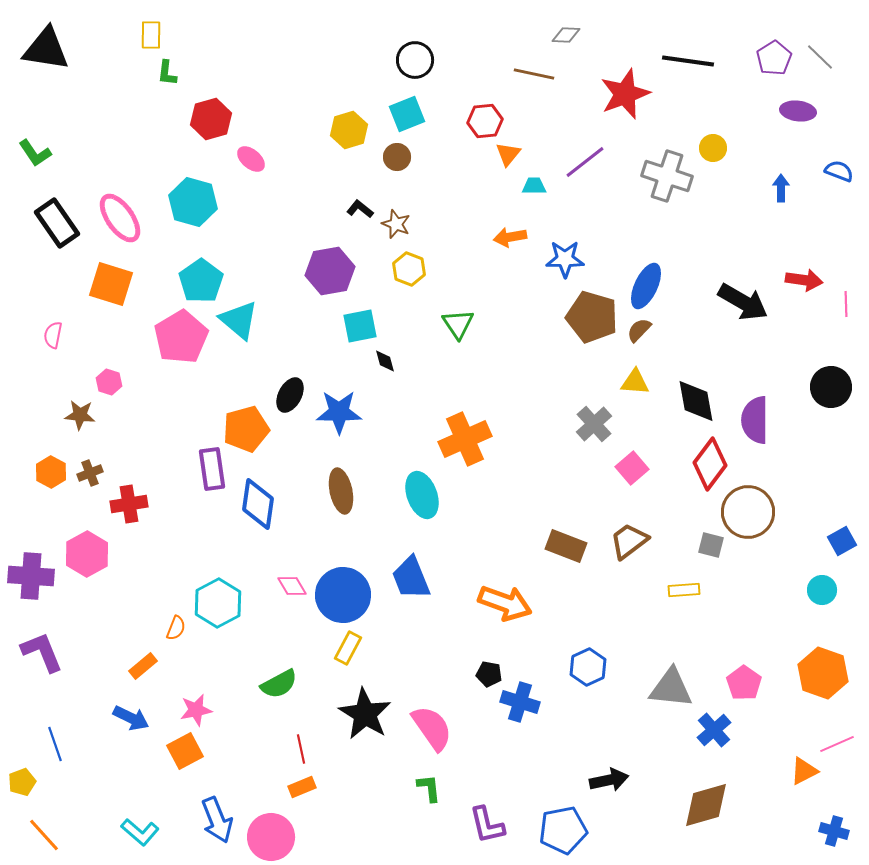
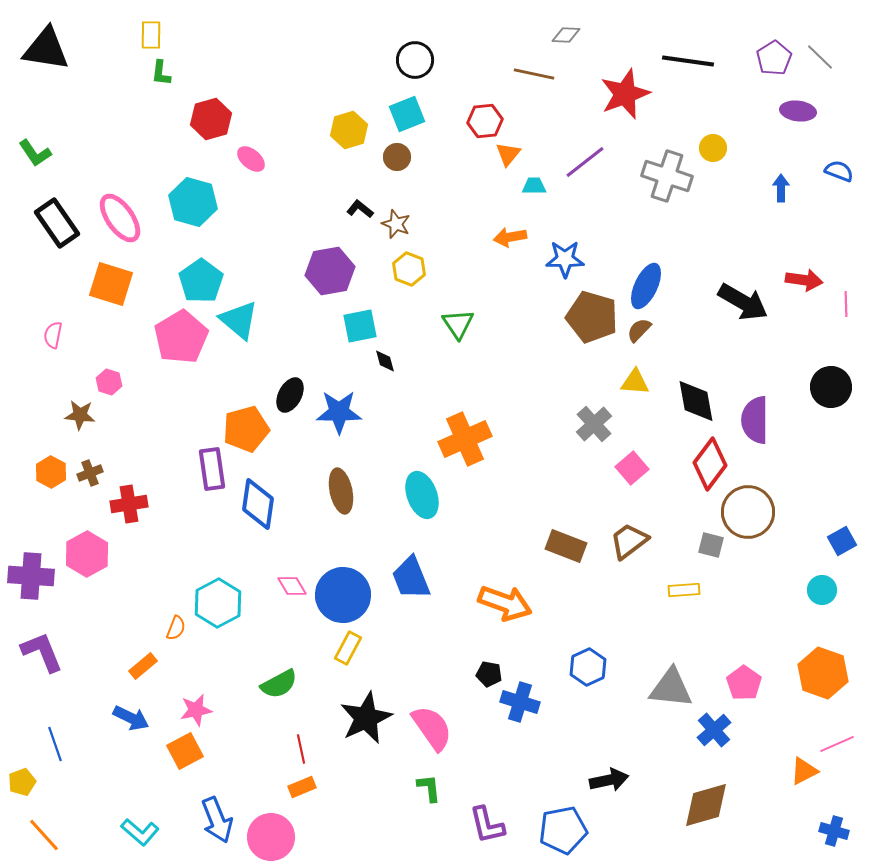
green L-shape at (167, 73): moved 6 px left
black star at (365, 714): moved 1 px right, 4 px down; rotated 16 degrees clockwise
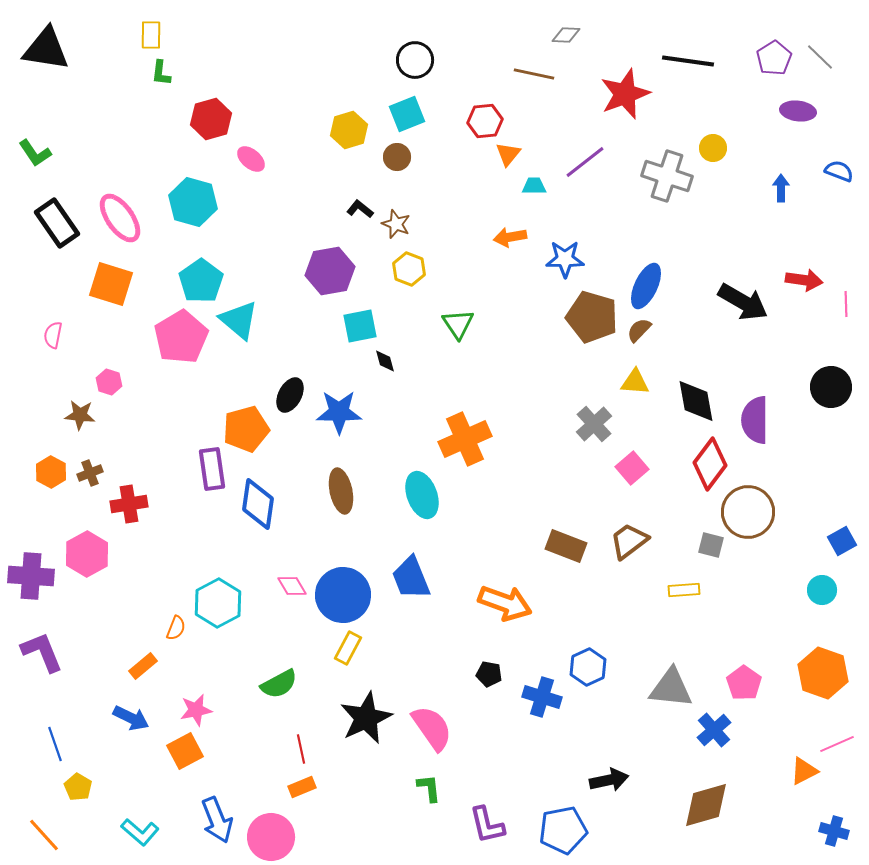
blue cross at (520, 702): moved 22 px right, 5 px up
yellow pentagon at (22, 782): moved 56 px right, 5 px down; rotated 20 degrees counterclockwise
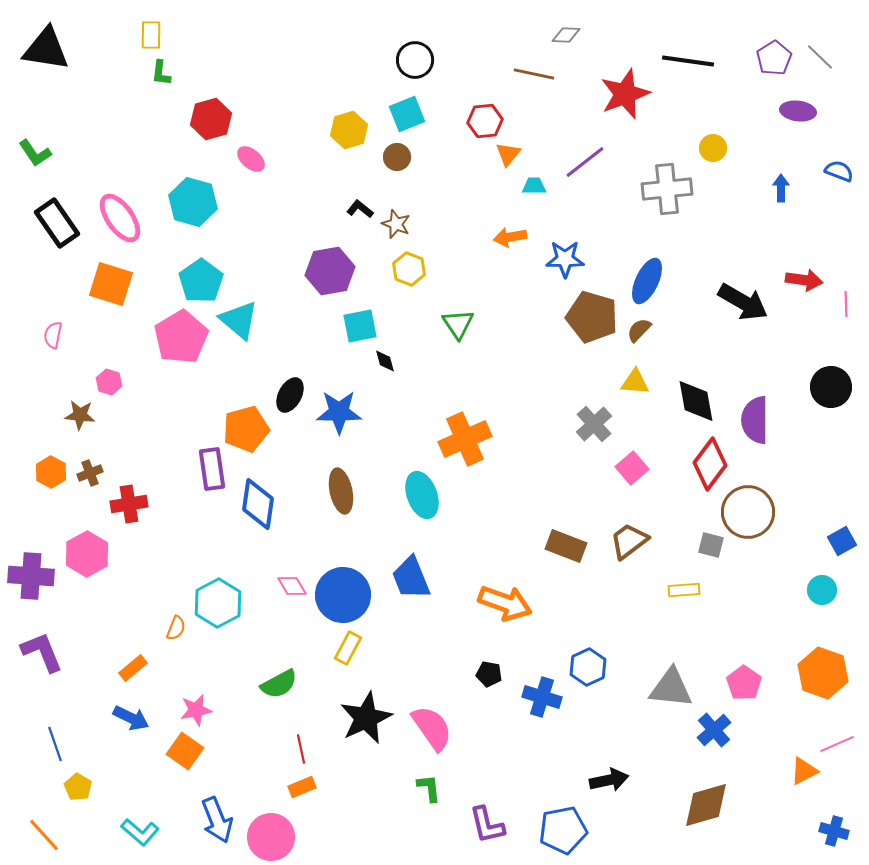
gray cross at (667, 176): moved 13 px down; rotated 24 degrees counterclockwise
blue ellipse at (646, 286): moved 1 px right, 5 px up
orange rectangle at (143, 666): moved 10 px left, 2 px down
orange square at (185, 751): rotated 27 degrees counterclockwise
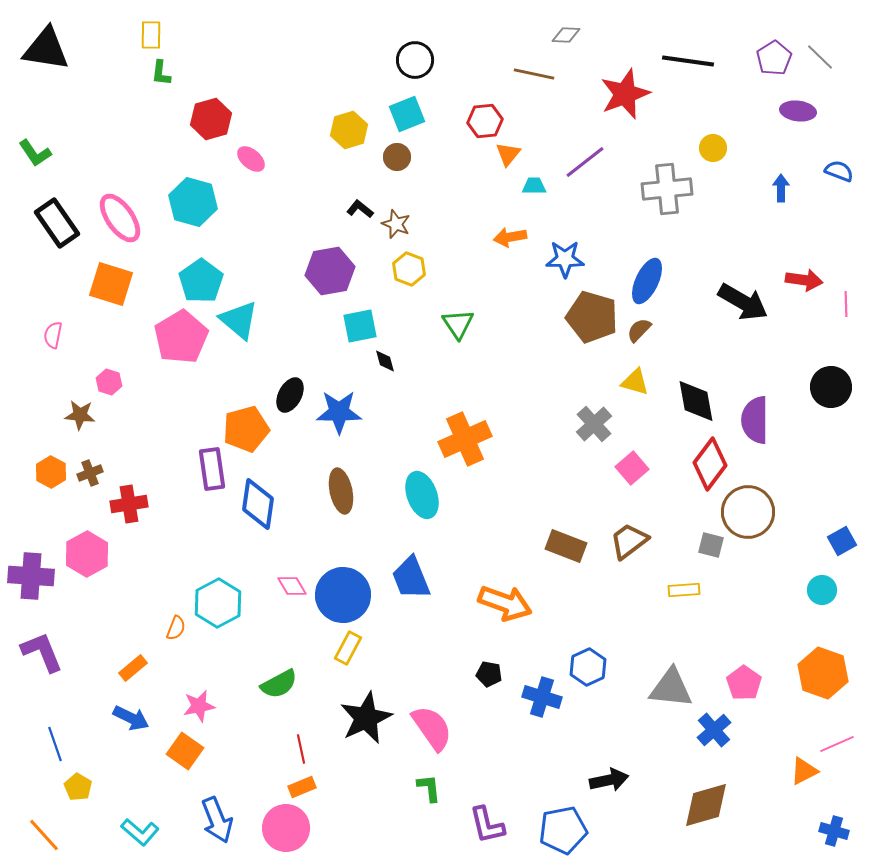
yellow triangle at (635, 382): rotated 12 degrees clockwise
pink star at (196, 710): moved 3 px right, 4 px up
pink circle at (271, 837): moved 15 px right, 9 px up
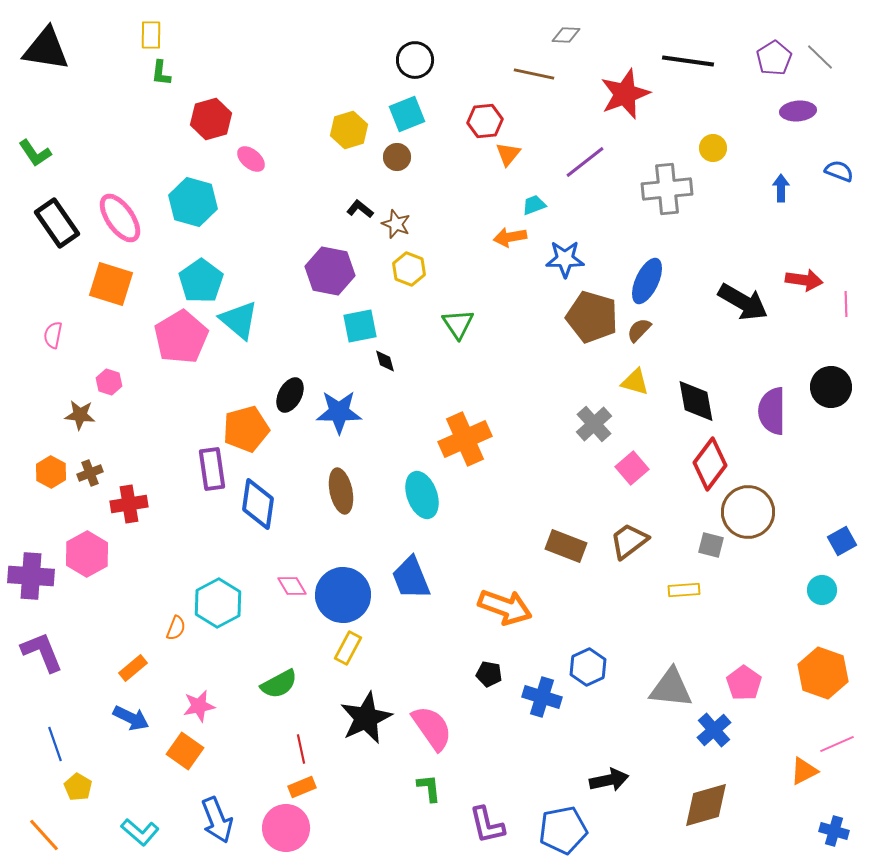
purple ellipse at (798, 111): rotated 12 degrees counterclockwise
cyan trapezoid at (534, 186): moved 19 px down; rotated 20 degrees counterclockwise
purple hexagon at (330, 271): rotated 21 degrees clockwise
purple semicircle at (755, 420): moved 17 px right, 9 px up
orange arrow at (505, 603): moved 4 px down
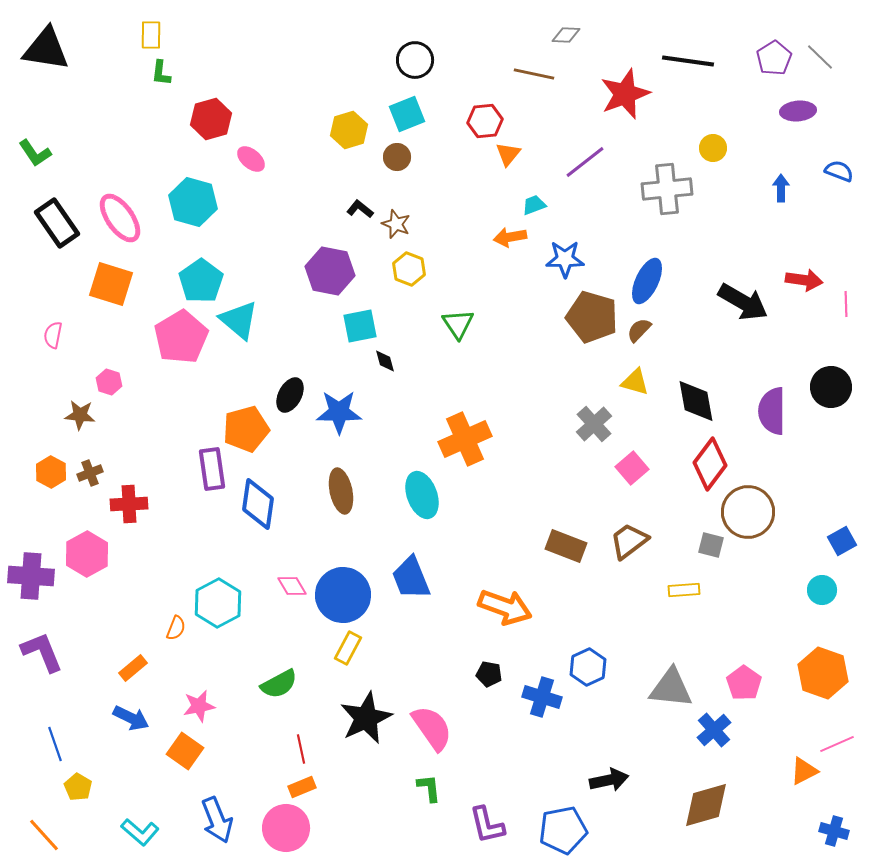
red cross at (129, 504): rotated 6 degrees clockwise
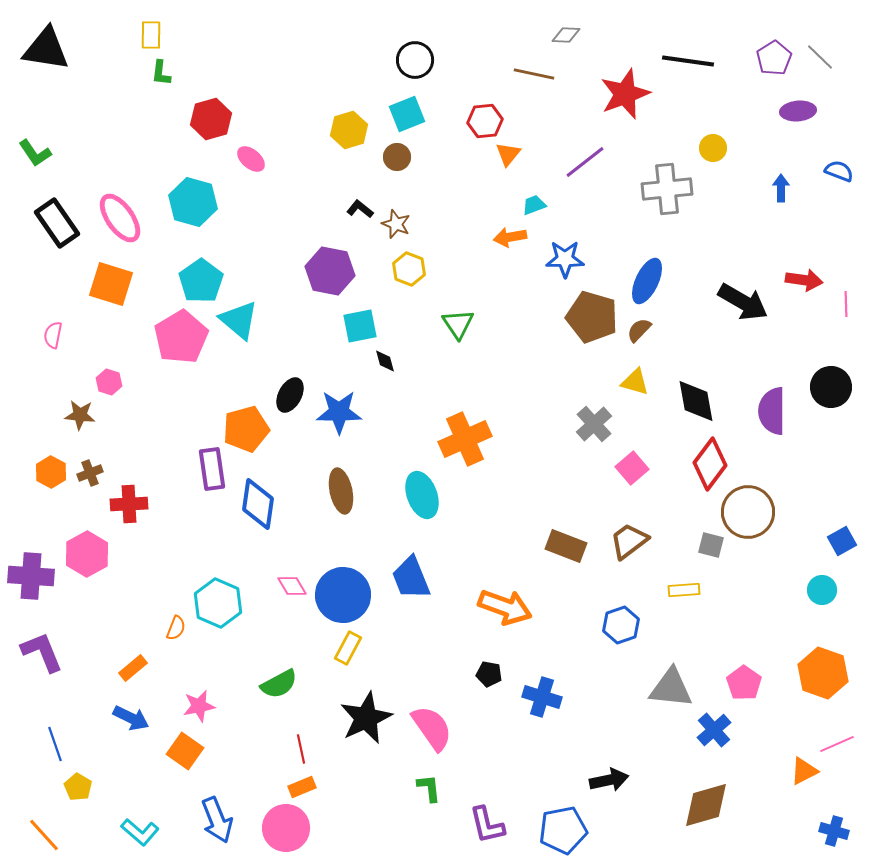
cyan hexagon at (218, 603): rotated 9 degrees counterclockwise
blue hexagon at (588, 667): moved 33 px right, 42 px up; rotated 6 degrees clockwise
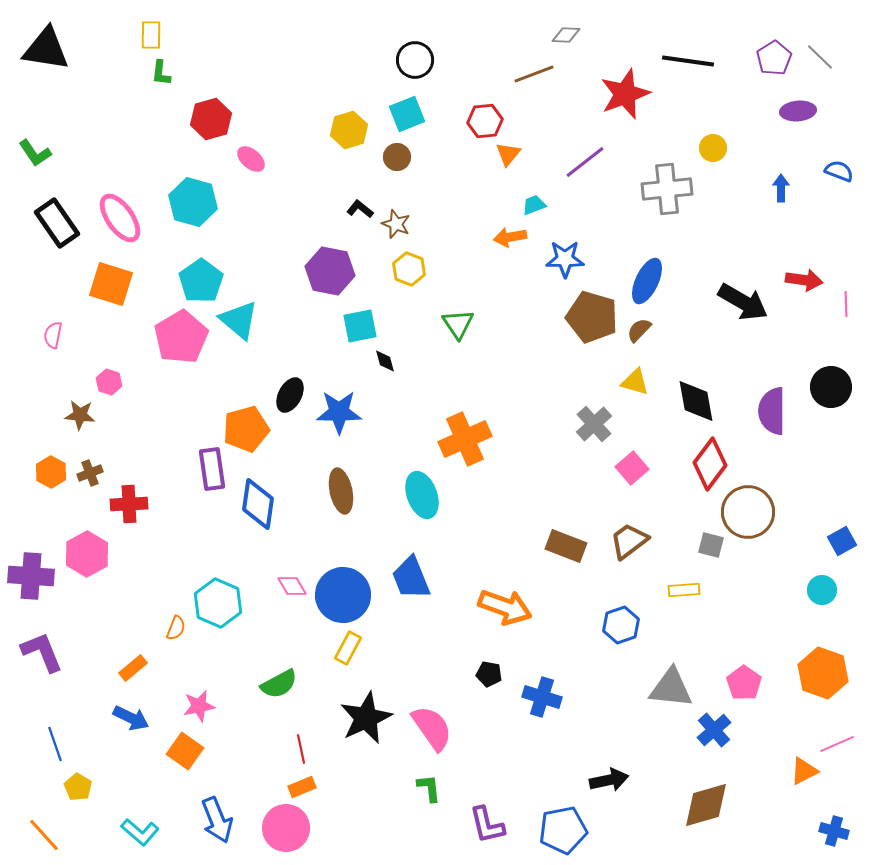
brown line at (534, 74): rotated 33 degrees counterclockwise
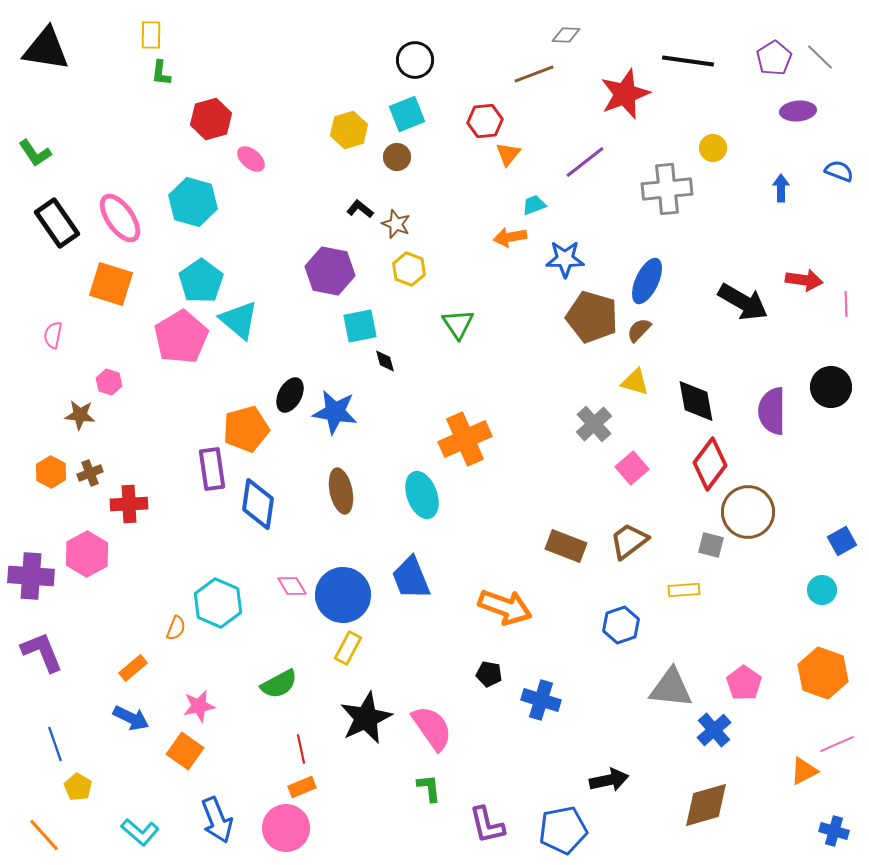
blue star at (339, 412): moved 4 px left; rotated 9 degrees clockwise
blue cross at (542, 697): moved 1 px left, 3 px down
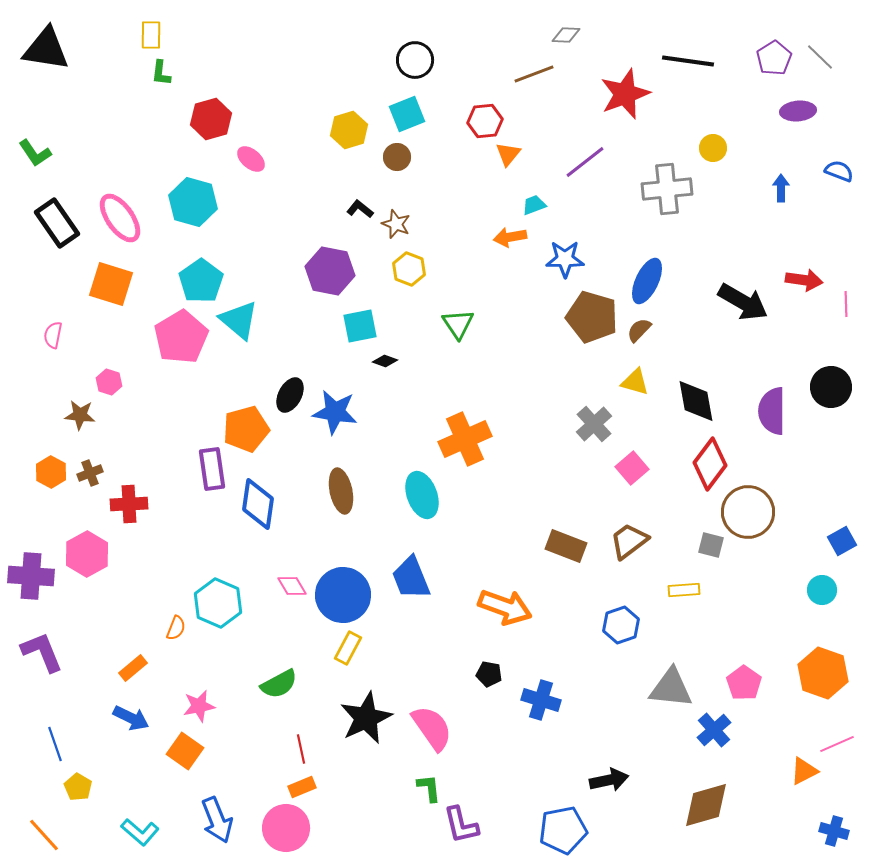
black diamond at (385, 361): rotated 55 degrees counterclockwise
purple L-shape at (487, 825): moved 26 px left
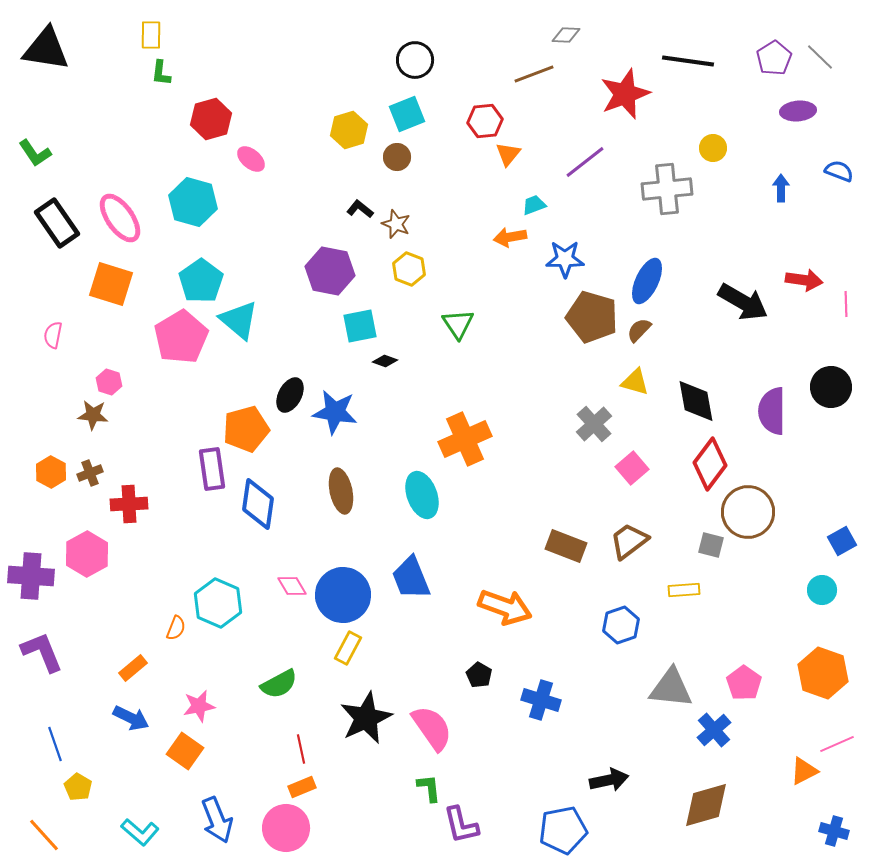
brown star at (80, 415): moved 13 px right
black pentagon at (489, 674): moved 10 px left, 1 px down; rotated 20 degrees clockwise
